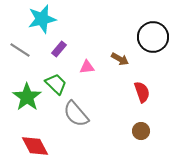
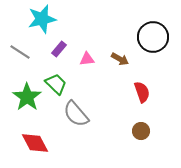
gray line: moved 2 px down
pink triangle: moved 8 px up
red diamond: moved 3 px up
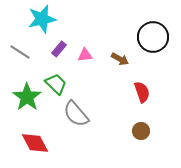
pink triangle: moved 2 px left, 4 px up
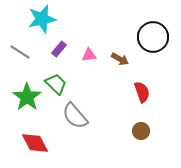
pink triangle: moved 4 px right
gray semicircle: moved 1 px left, 2 px down
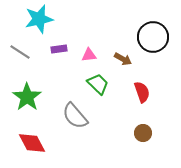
cyan star: moved 3 px left
purple rectangle: rotated 42 degrees clockwise
brown arrow: moved 3 px right
green trapezoid: moved 42 px right
brown circle: moved 2 px right, 2 px down
red diamond: moved 3 px left
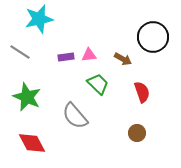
purple rectangle: moved 7 px right, 8 px down
green star: rotated 12 degrees counterclockwise
brown circle: moved 6 px left
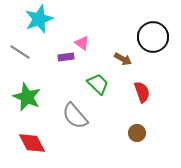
cyan star: rotated 8 degrees counterclockwise
pink triangle: moved 7 px left, 12 px up; rotated 42 degrees clockwise
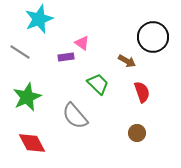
brown arrow: moved 4 px right, 2 px down
green star: rotated 24 degrees clockwise
